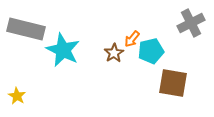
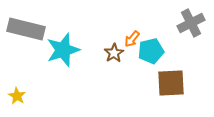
cyan star: rotated 28 degrees clockwise
brown square: moved 2 px left; rotated 12 degrees counterclockwise
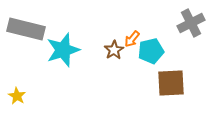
brown star: moved 3 px up
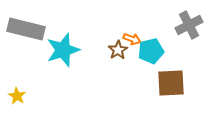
gray cross: moved 2 px left, 2 px down
orange arrow: rotated 108 degrees counterclockwise
brown star: moved 4 px right
